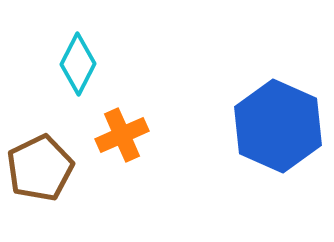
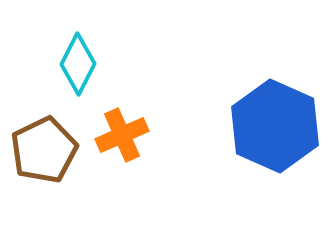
blue hexagon: moved 3 px left
brown pentagon: moved 4 px right, 18 px up
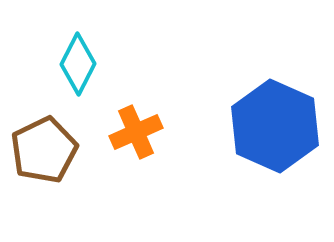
orange cross: moved 14 px right, 3 px up
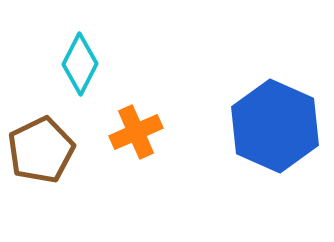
cyan diamond: moved 2 px right
brown pentagon: moved 3 px left
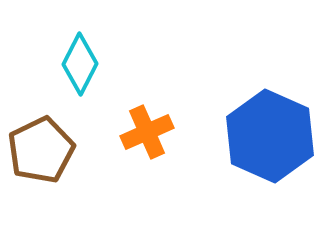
blue hexagon: moved 5 px left, 10 px down
orange cross: moved 11 px right
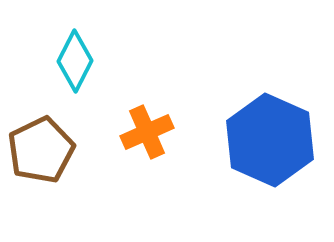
cyan diamond: moved 5 px left, 3 px up
blue hexagon: moved 4 px down
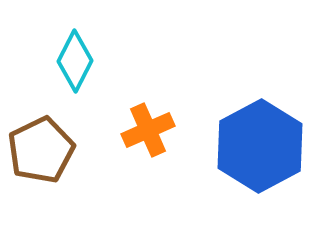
orange cross: moved 1 px right, 2 px up
blue hexagon: moved 10 px left, 6 px down; rotated 8 degrees clockwise
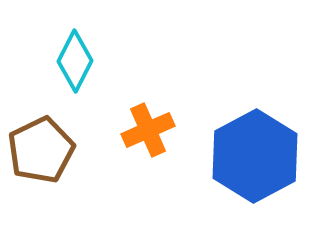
blue hexagon: moved 5 px left, 10 px down
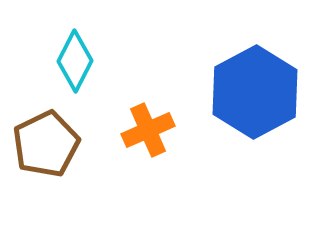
brown pentagon: moved 5 px right, 6 px up
blue hexagon: moved 64 px up
